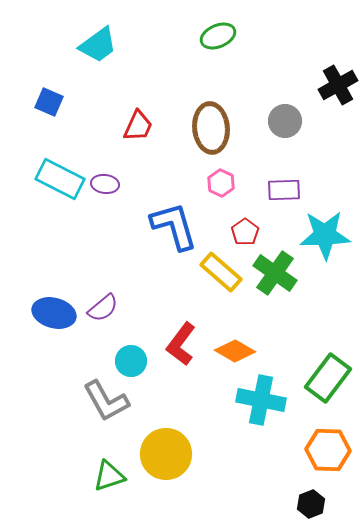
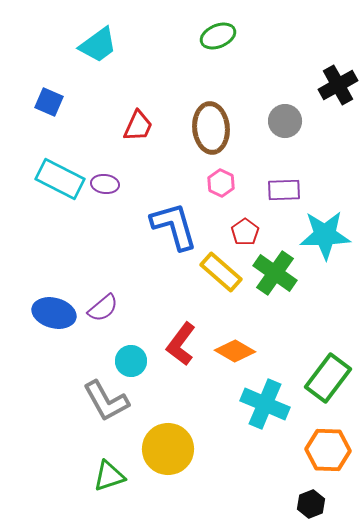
cyan cross: moved 4 px right, 4 px down; rotated 12 degrees clockwise
yellow circle: moved 2 px right, 5 px up
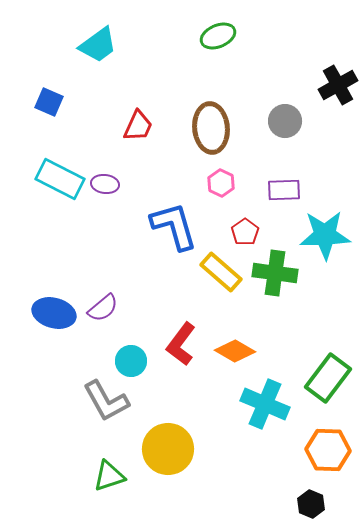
green cross: rotated 27 degrees counterclockwise
black hexagon: rotated 16 degrees counterclockwise
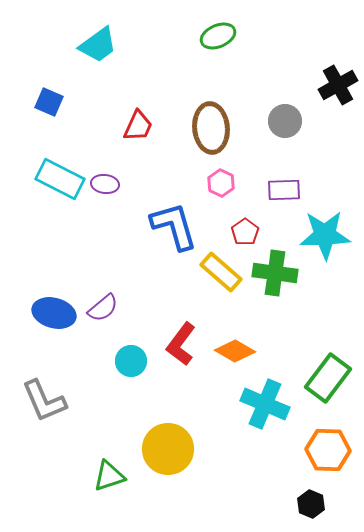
gray L-shape: moved 62 px left; rotated 6 degrees clockwise
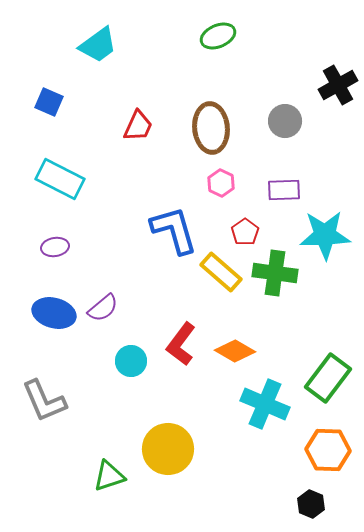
purple ellipse: moved 50 px left, 63 px down; rotated 16 degrees counterclockwise
blue L-shape: moved 4 px down
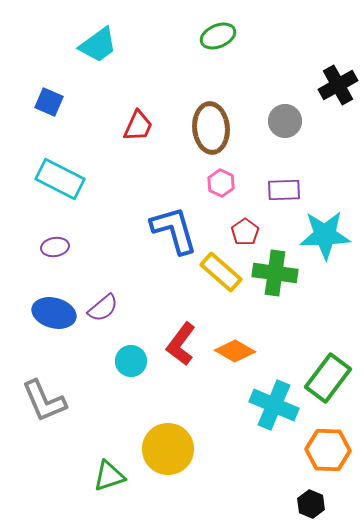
cyan cross: moved 9 px right, 1 px down
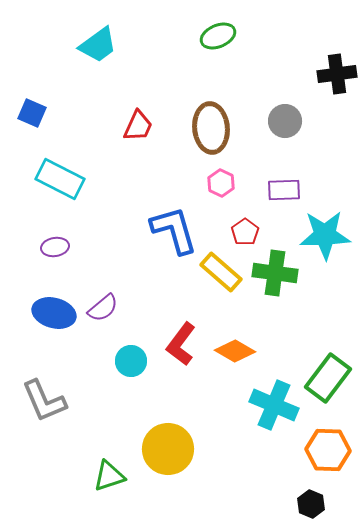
black cross: moved 1 px left, 11 px up; rotated 21 degrees clockwise
blue square: moved 17 px left, 11 px down
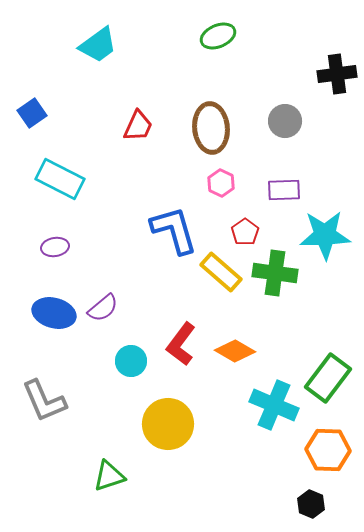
blue square: rotated 32 degrees clockwise
yellow circle: moved 25 px up
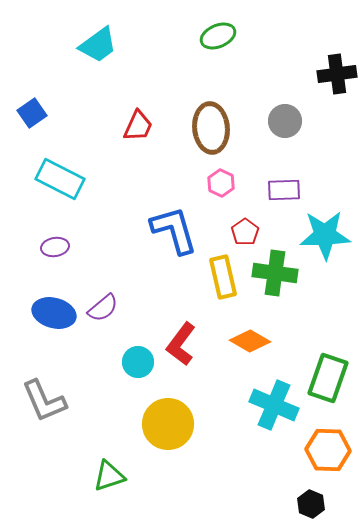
yellow rectangle: moved 2 px right, 5 px down; rotated 36 degrees clockwise
orange diamond: moved 15 px right, 10 px up
cyan circle: moved 7 px right, 1 px down
green rectangle: rotated 18 degrees counterclockwise
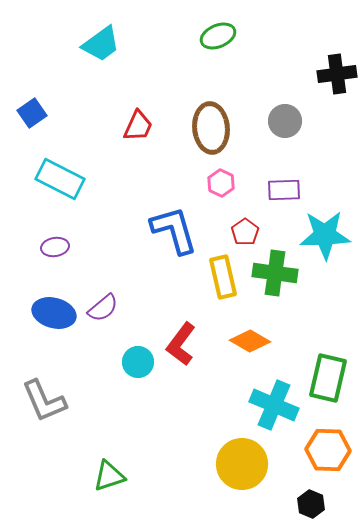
cyan trapezoid: moved 3 px right, 1 px up
green rectangle: rotated 6 degrees counterclockwise
yellow circle: moved 74 px right, 40 px down
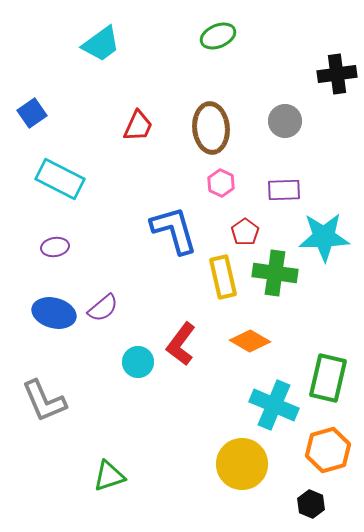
cyan star: moved 1 px left, 2 px down
orange hexagon: rotated 18 degrees counterclockwise
